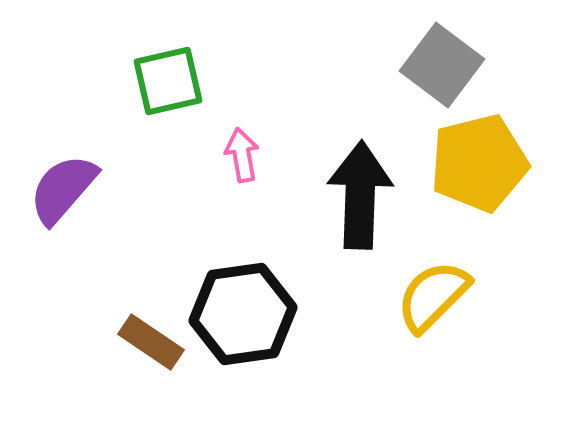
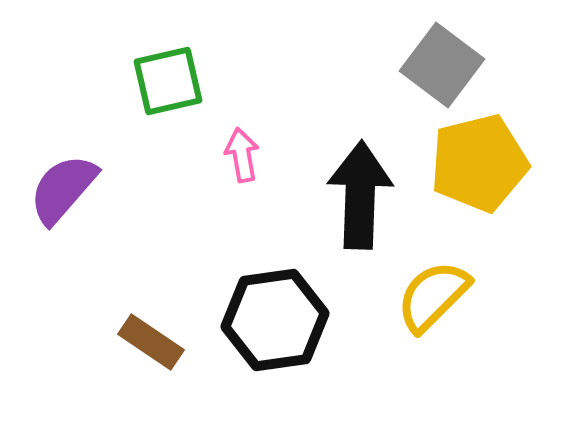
black hexagon: moved 32 px right, 6 px down
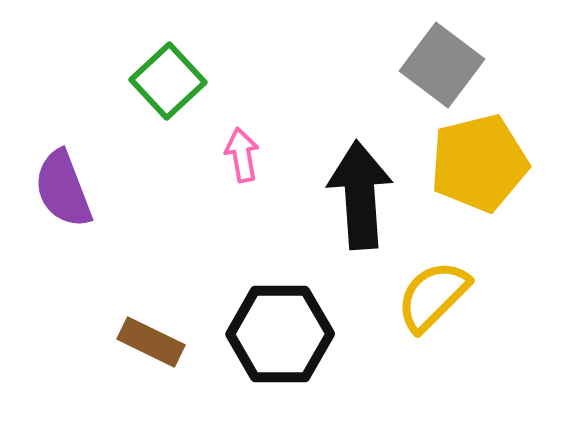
green square: rotated 30 degrees counterclockwise
purple semicircle: rotated 62 degrees counterclockwise
black arrow: rotated 6 degrees counterclockwise
black hexagon: moved 5 px right, 14 px down; rotated 8 degrees clockwise
brown rectangle: rotated 8 degrees counterclockwise
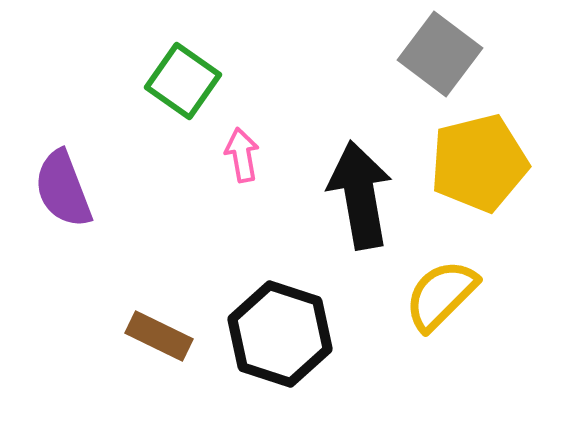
gray square: moved 2 px left, 11 px up
green square: moved 15 px right; rotated 12 degrees counterclockwise
black arrow: rotated 6 degrees counterclockwise
yellow semicircle: moved 8 px right, 1 px up
black hexagon: rotated 18 degrees clockwise
brown rectangle: moved 8 px right, 6 px up
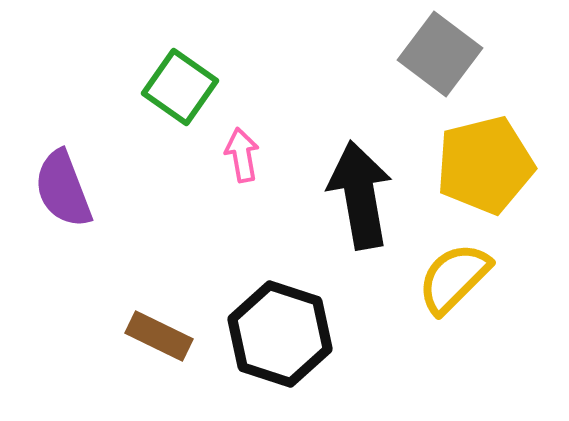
green square: moved 3 px left, 6 px down
yellow pentagon: moved 6 px right, 2 px down
yellow semicircle: moved 13 px right, 17 px up
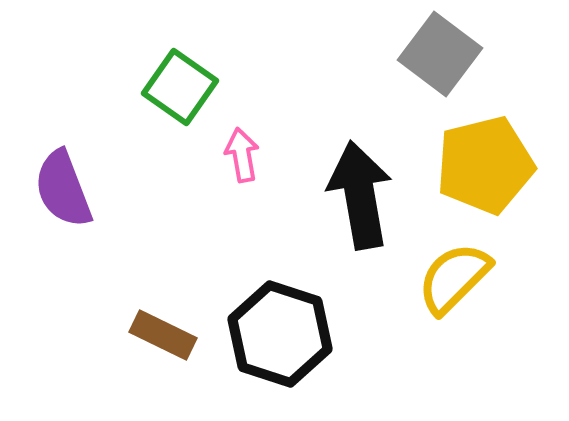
brown rectangle: moved 4 px right, 1 px up
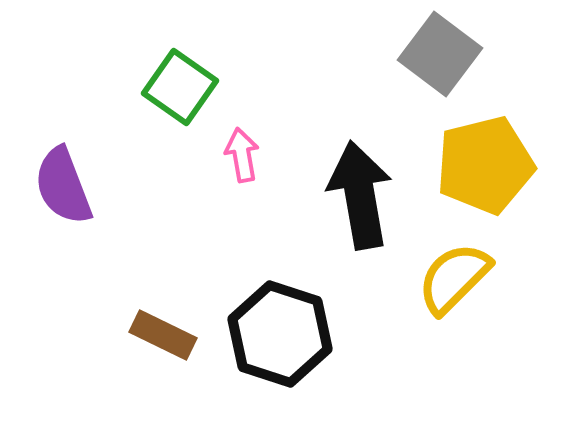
purple semicircle: moved 3 px up
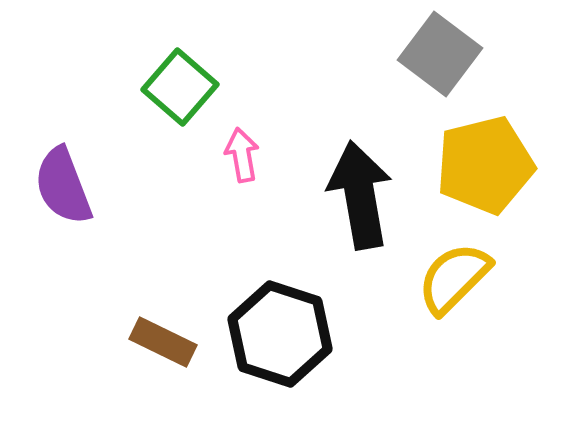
green square: rotated 6 degrees clockwise
brown rectangle: moved 7 px down
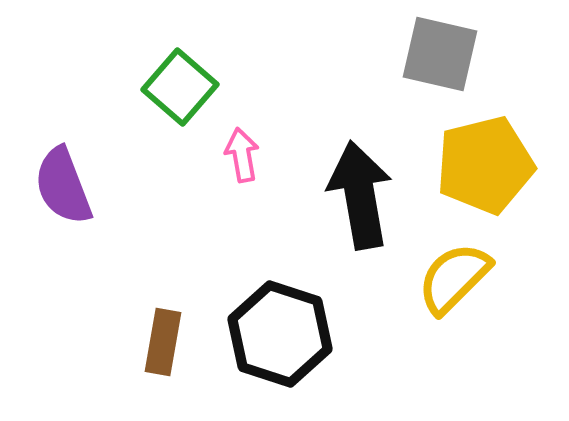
gray square: rotated 24 degrees counterclockwise
brown rectangle: rotated 74 degrees clockwise
